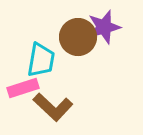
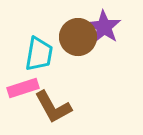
purple star: rotated 24 degrees counterclockwise
cyan trapezoid: moved 2 px left, 6 px up
brown L-shape: rotated 18 degrees clockwise
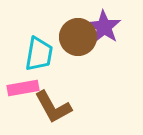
pink rectangle: rotated 8 degrees clockwise
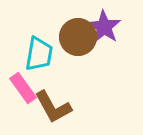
pink rectangle: rotated 64 degrees clockwise
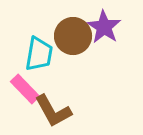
brown circle: moved 5 px left, 1 px up
pink rectangle: moved 2 px right, 1 px down; rotated 8 degrees counterclockwise
brown L-shape: moved 4 px down
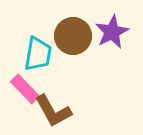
purple star: moved 8 px right, 5 px down; rotated 12 degrees clockwise
cyan trapezoid: moved 1 px left
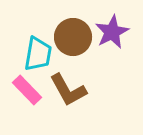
brown circle: moved 1 px down
pink rectangle: moved 2 px right, 1 px down
brown L-shape: moved 15 px right, 21 px up
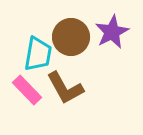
brown circle: moved 2 px left
brown L-shape: moved 3 px left, 2 px up
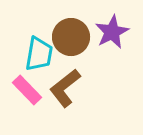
cyan trapezoid: moved 1 px right
brown L-shape: rotated 81 degrees clockwise
